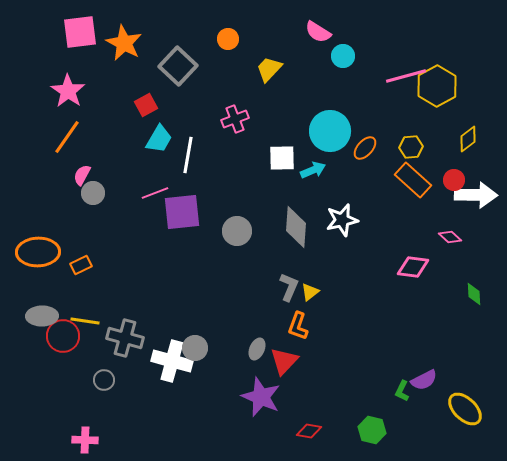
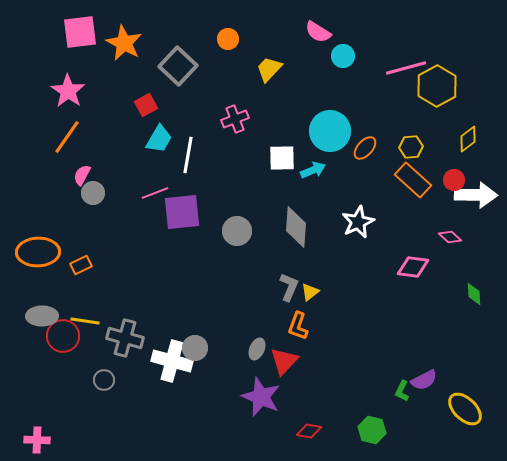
pink line at (406, 76): moved 8 px up
white star at (342, 220): moved 16 px right, 2 px down; rotated 12 degrees counterclockwise
pink cross at (85, 440): moved 48 px left
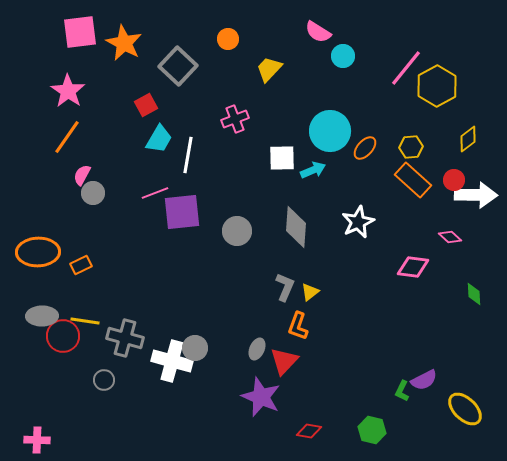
pink line at (406, 68): rotated 36 degrees counterclockwise
gray L-shape at (289, 287): moved 4 px left
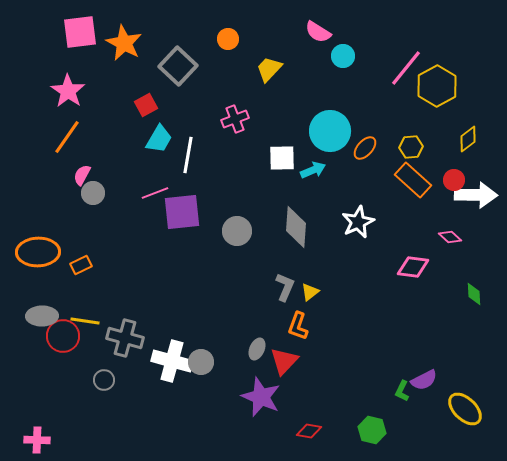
gray circle at (195, 348): moved 6 px right, 14 px down
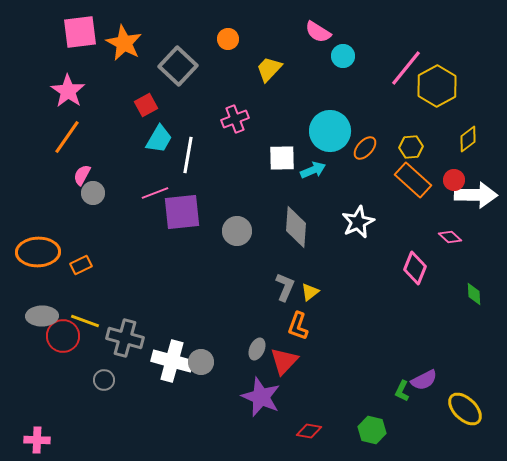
pink diamond at (413, 267): moved 2 px right, 1 px down; rotated 76 degrees counterclockwise
yellow line at (85, 321): rotated 12 degrees clockwise
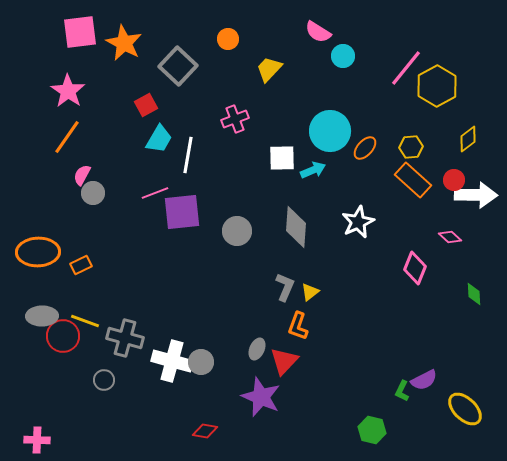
red diamond at (309, 431): moved 104 px left
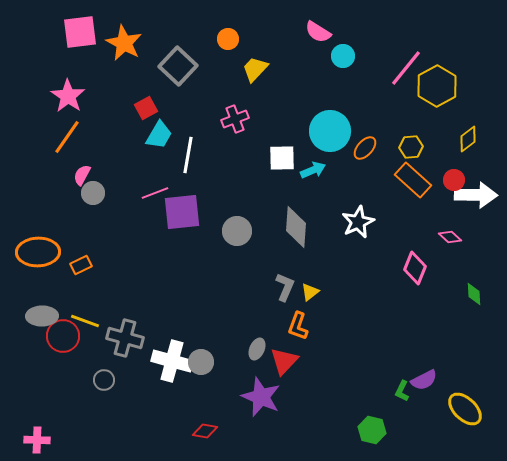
yellow trapezoid at (269, 69): moved 14 px left
pink star at (68, 91): moved 5 px down
red square at (146, 105): moved 3 px down
cyan trapezoid at (159, 139): moved 4 px up
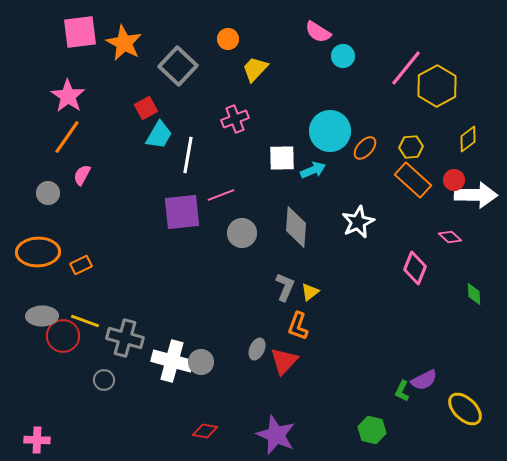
gray circle at (93, 193): moved 45 px left
pink line at (155, 193): moved 66 px right, 2 px down
gray circle at (237, 231): moved 5 px right, 2 px down
purple star at (261, 397): moved 15 px right, 38 px down
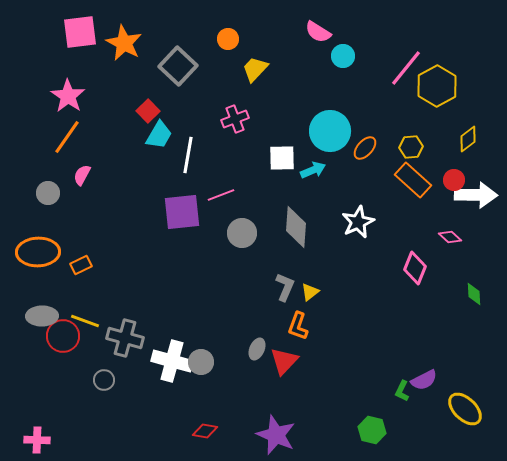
red square at (146, 108): moved 2 px right, 3 px down; rotated 15 degrees counterclockwise
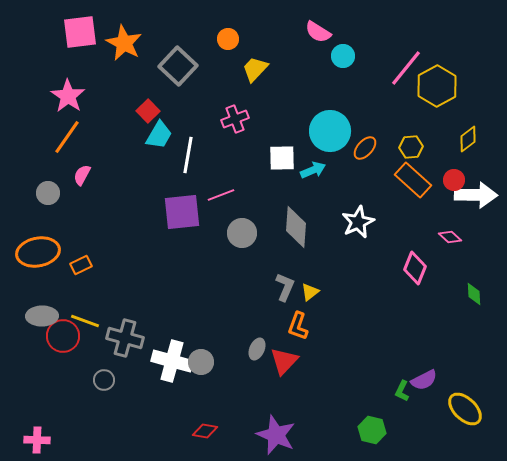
orange ellipse at (38, 252): rotated 9 degrees counterclockwise
